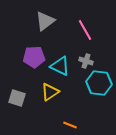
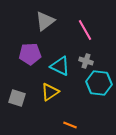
purple pentagon: moved 4 px left, 3 px up
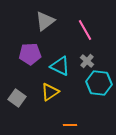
gray cross: moved 1 px right; rotated 24 degrees clockwise
gray square: rotated 18 degrees clockwise
orange line: rotated 24 degrees counterclockwise
